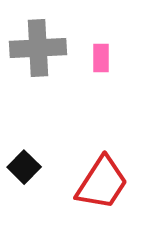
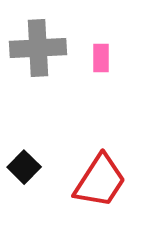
red trapezoid: moved 2 px left, 2 px up
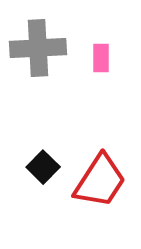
black square: moved 19 px right
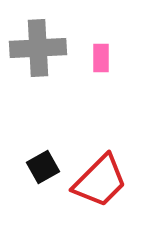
black square: rotated 16 degrees clockwise
red trapezoid: rotated 12 degrees clockwise
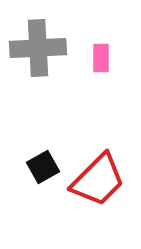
red trapezoid: moved 2 px left, 1 px up
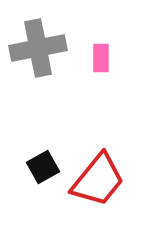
gray cross: rotated 8 degrees counterclockwise
red trapezoid: rotated 6 degrees counterclockwise
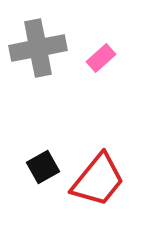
pink rectangle: rotated 48 degrees clockwise
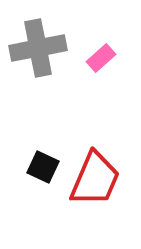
black square: rotated 36 degrees counterclockwise
red trapezoid: moved 3 px left, 1 px up; rotated 16 degrees counterclockwise
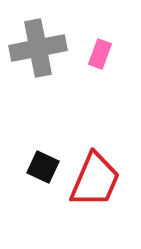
pink rectangle: moved 1 px left, 4 px up; rotated 28 degrees counterclockwise
red trapezoid: moved 1 px down
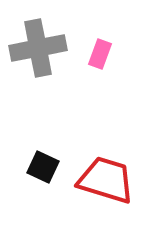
red trapezoid: moved 11 px right; rotated 96 degrees counterclockwise
